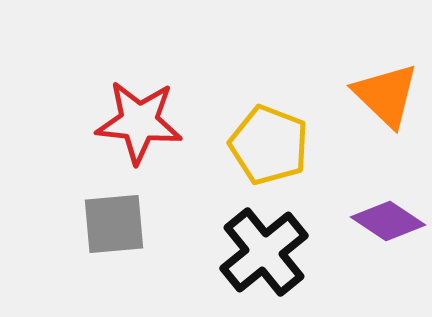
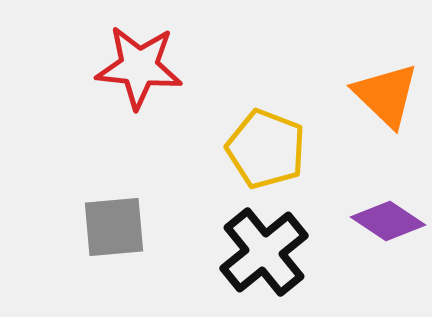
red star: moved 55 px up
yellow pentagon: moved 3 px left, 4 px down
gray square: moved 3 px down
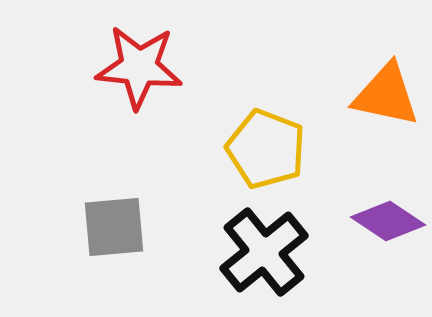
orange triangle: rotated 32 degrees counterclockwise
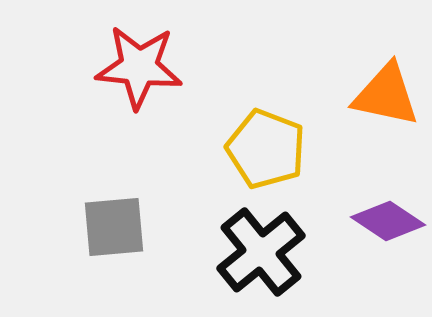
black cross: moved 3 px left
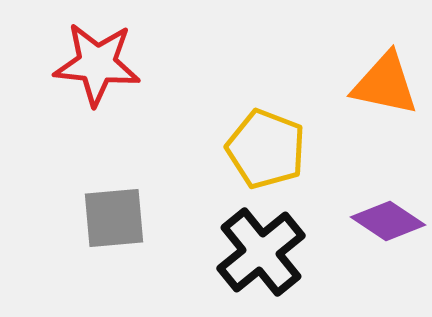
red star: moved 42 px left, 3 px up
orange triangle: moved 1 px left, 11 px up
gray square: moved 9 px up
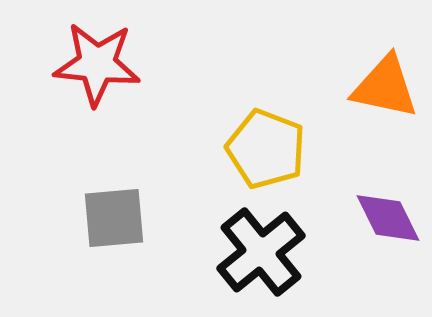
orange triangle: moved 3 px down
purple diamond: moved 3 px up; rotated 30 degrees clockwise
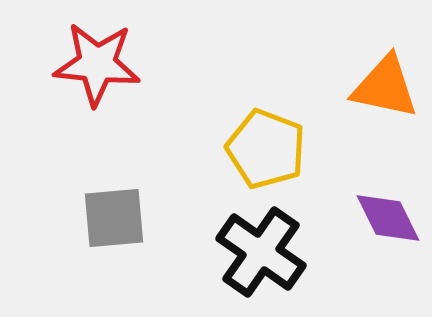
black cross: rotated 16 degrees counterclockwise
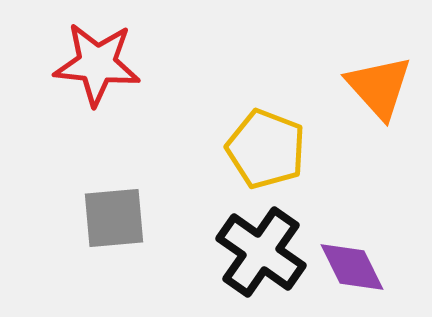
orange triangle: moved 6 px left; rotated 36 degrees clockwise
purple diamond: moved 36 px left, 49 px down
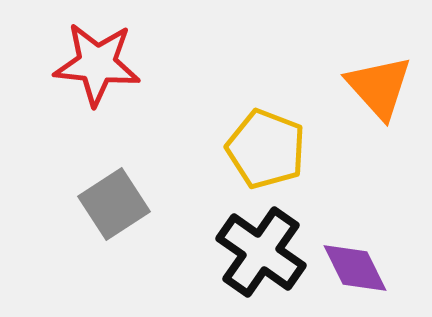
gray square: moved 14 px up; rotated 28 degrees counterclockwise
purple diamond: moved 3 px right, 1 px down
